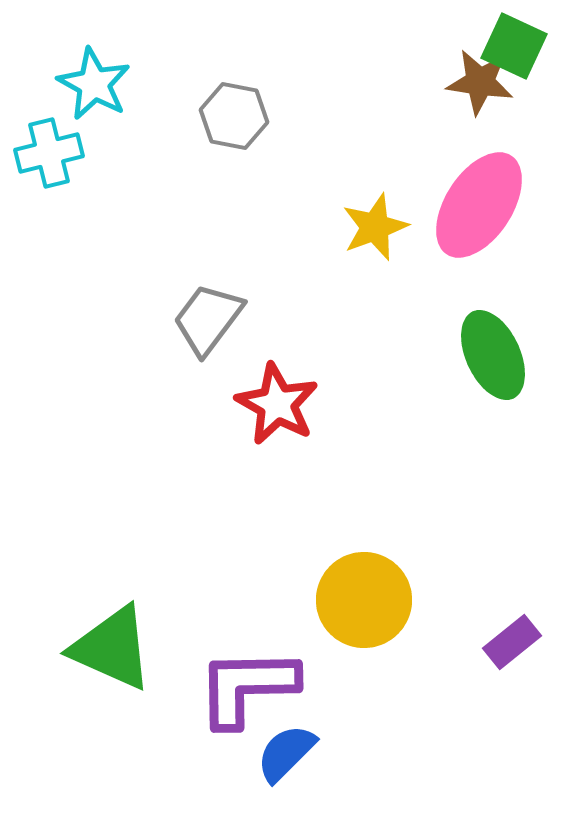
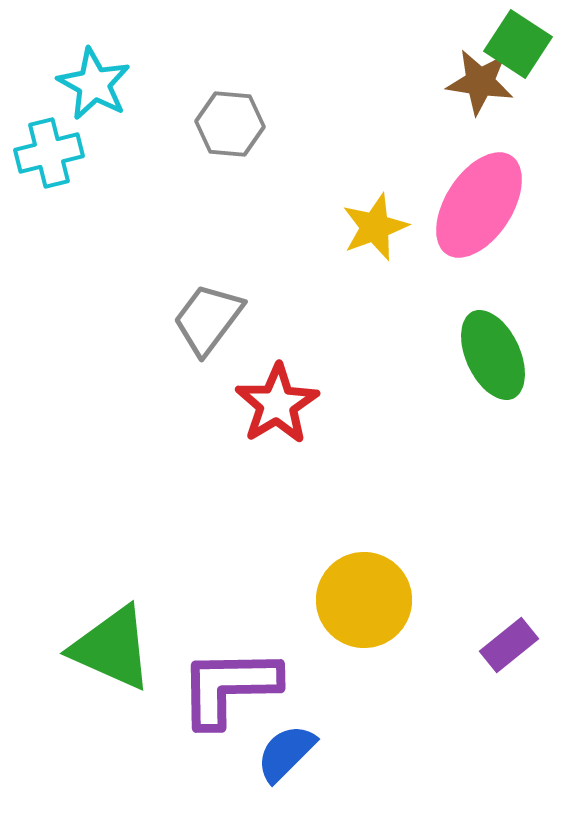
green square: moved 4 px right, 2 px up; rotated 8 degrees clockwise
gray hexagon: moved 4 px left, 8 px down; rotated 6 degrees counterclockwise
red star: rotated 12 degrees clockwise
purple rectangle: moved 3 px left, 3 px down
purple L-shape: moved 18 px left
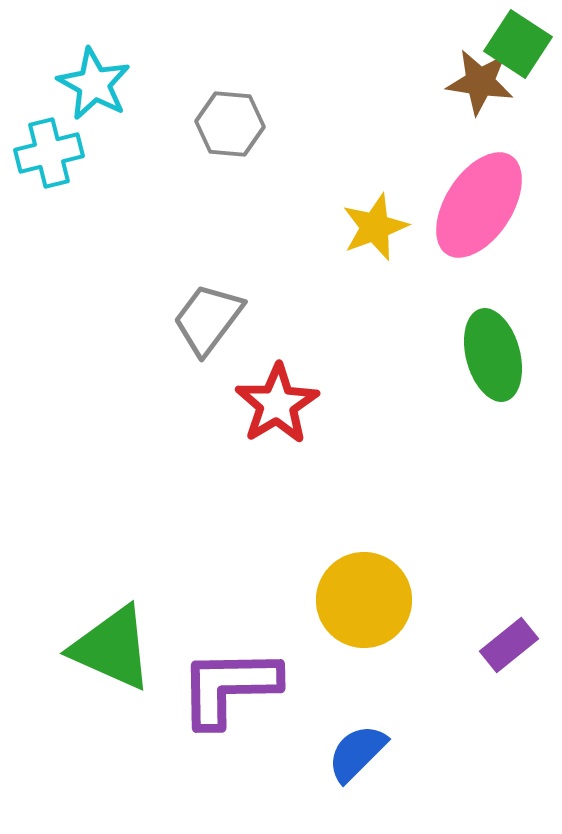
green ellipse: rotated 10 degrees clockwise
blue semicircle: moved 71 px right
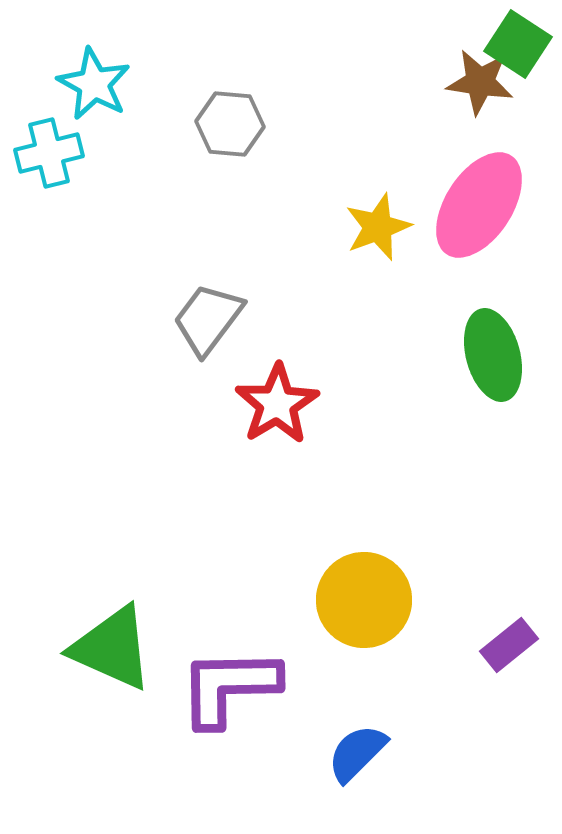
yellow star: moved 3 px right
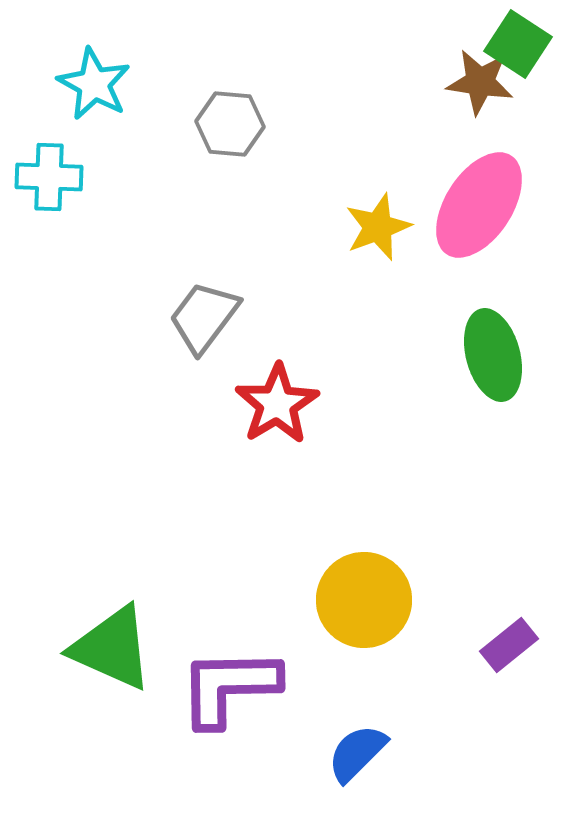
cyan cross: moved 24 px down; rotated 16 degrees clockwise
gray trapezoid: moved 4 px left, 2 px up
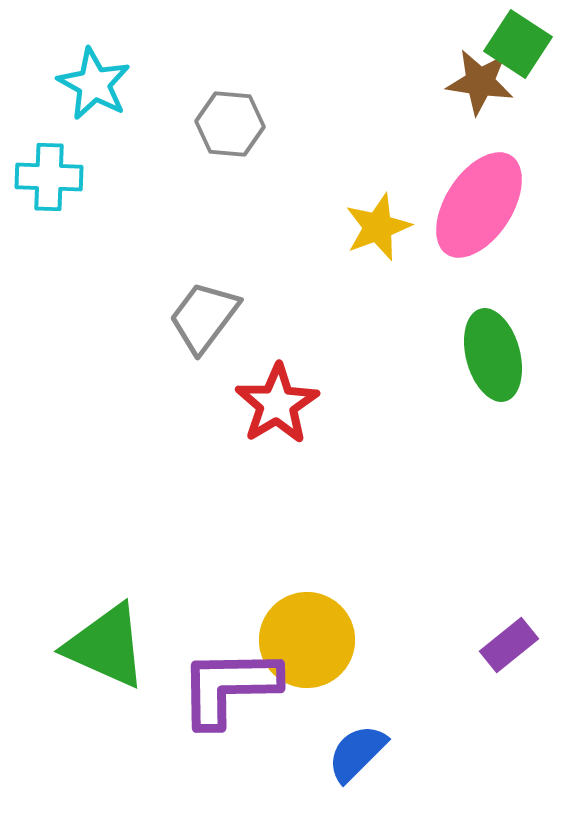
yellow circle: moved 57 px left, 40 px down
green triangle: moved 6 px left, 2 px up
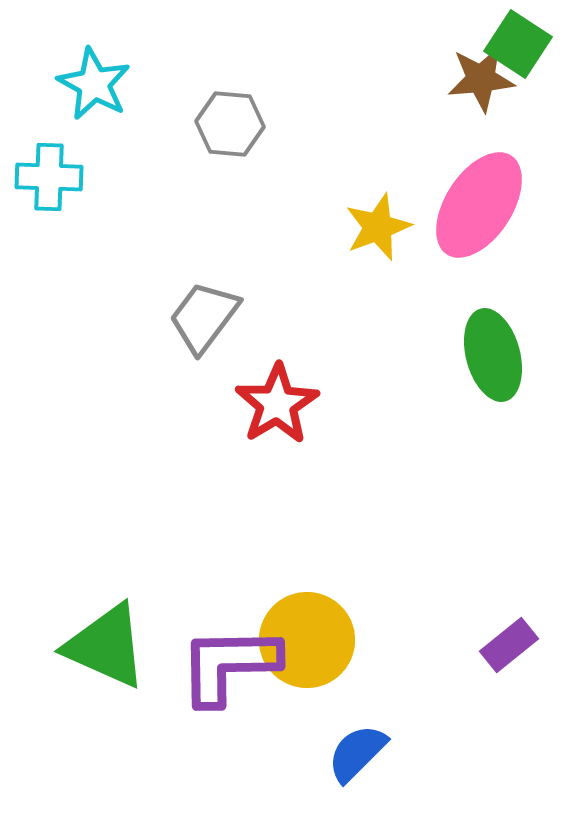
brown star: moved 1 px right, 3 px up; rotated 14 degrees counterclockwise
purple L-shape: moved 22 px up
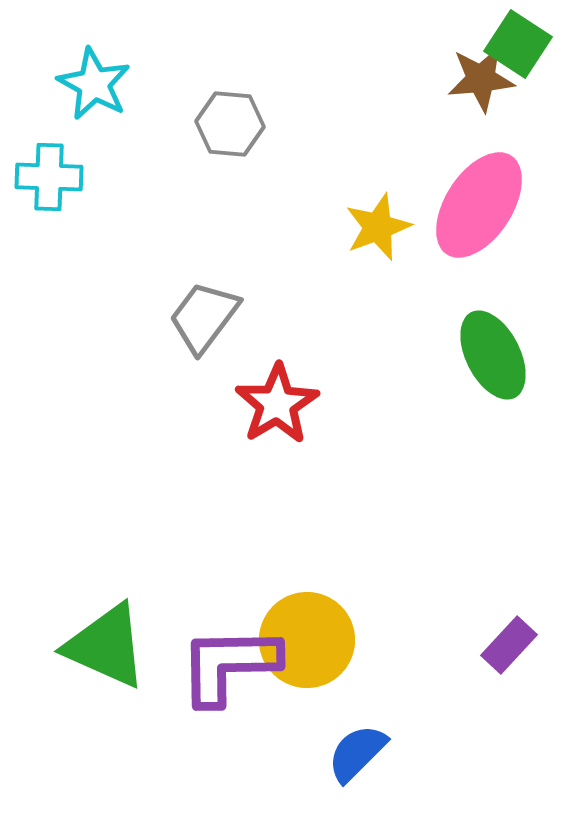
green ellipse: rotated 12 degrees counterclockwise
purple rectangle: rotated 8 degrees counterclockwise
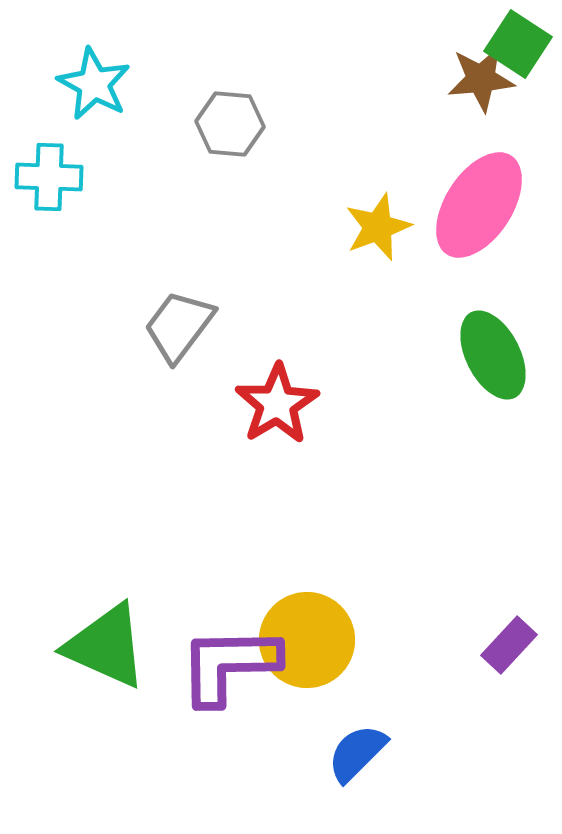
gray trapezoid: moved 25 px left, 9 px down
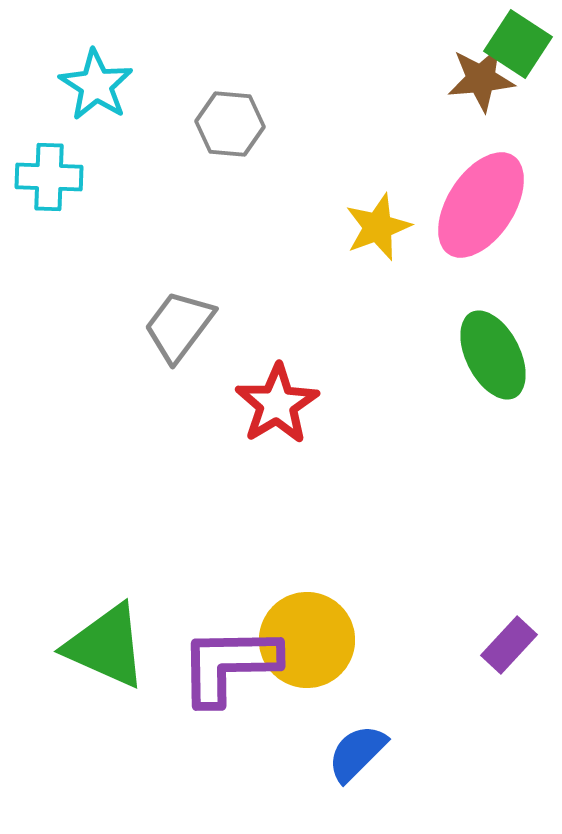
cyan star: moved 2 px right, 1 px down; rotated 4 degrees clockwise
pink ellipse: moved 2 px right
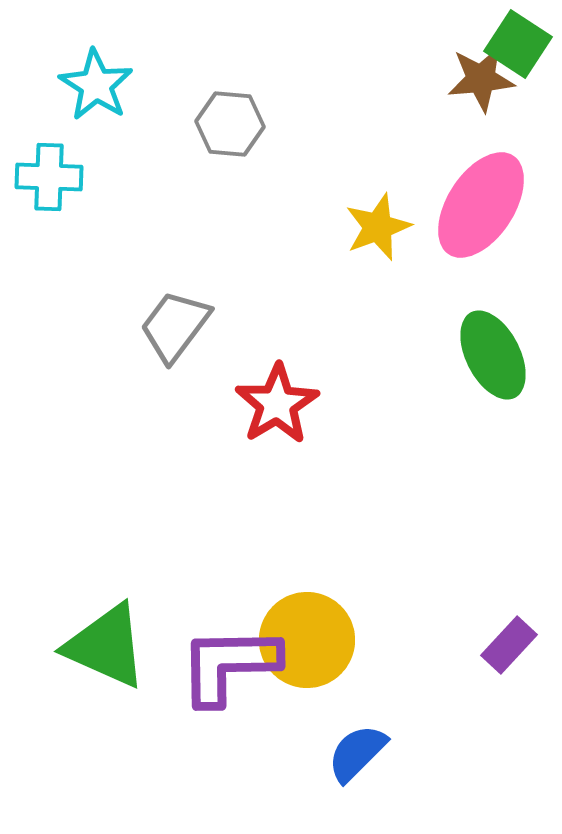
gray trapezoid: moved 4 px left
